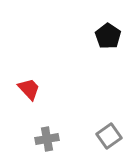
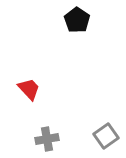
black pentagon: moved 31 px left, 16 px up
gray square: moved 3 px left
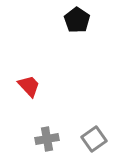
red trapezoid: moved 3 px up
gray square: moved 12 px left, 3 px down
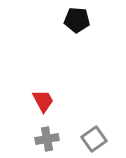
black pentagon: rotated 30 degrees counterclockwise
red trapezoid: moved 14 px right, 15 px down; rotated 15 degrees clockwise
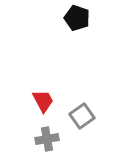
black pentagon: moved 2 px up; rotated 15 degrees clockwise
gray square: moved 12 px left, 23 px up
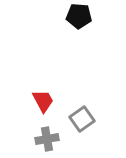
black pentagon: moved 2 px right, 2 px up; rotated 15 degrees counterclockwise
gray square: moved 3 px down
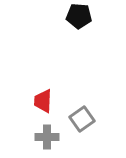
red trapezoid: rotated 150 degrees counterclockwise
gray cross: moved 2 px up; rotated 10 degrees clockwise
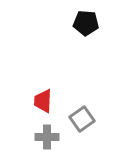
black pentagon: moved 7 px right, 7 px down
